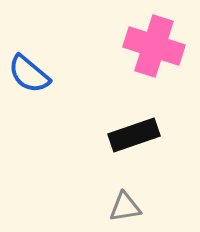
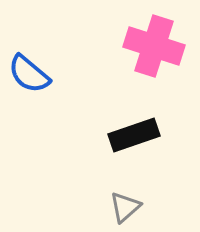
gray triangle: rotated 32 degrees counterclockwise
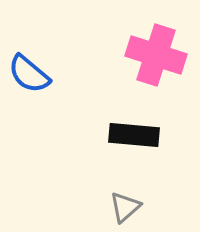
pink cross: moved 2 px right, 9 px down
black rectangle: rotated 24 degrees clockwise
